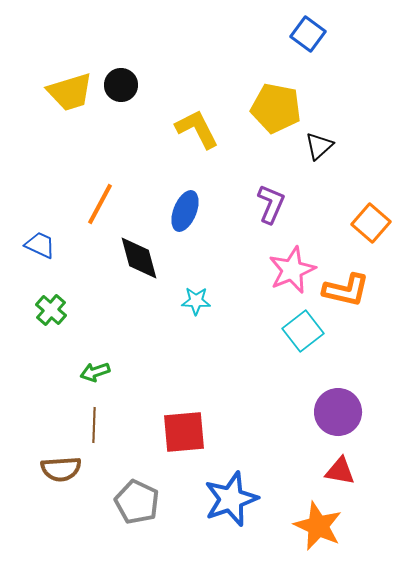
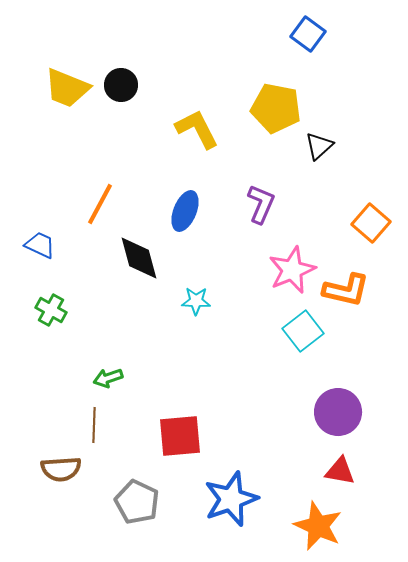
yellow trapezoid: moved 3 px left, 4 px up; rotated 39 degrees clockwise
purple L-shape: moved 10 px left
green cross: rotated 12 degrees counterclockwise
green arrow: moved 13 px right, 6 px down
red square: moved 4 px left, 4 px down
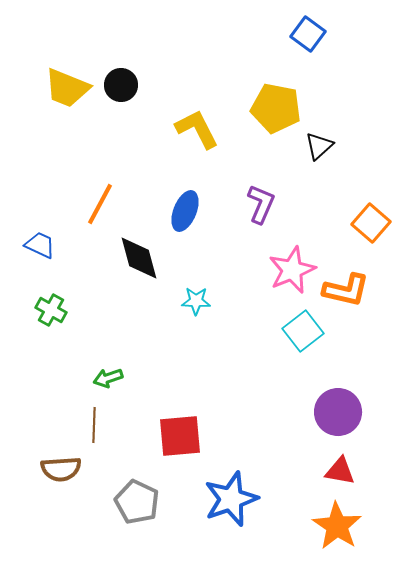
orange star: moved 19 px right; rotated 9 degrees clockwise
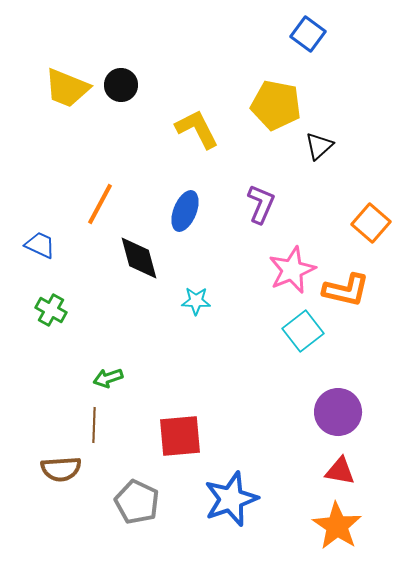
yellow pentagon: moved 3 px up
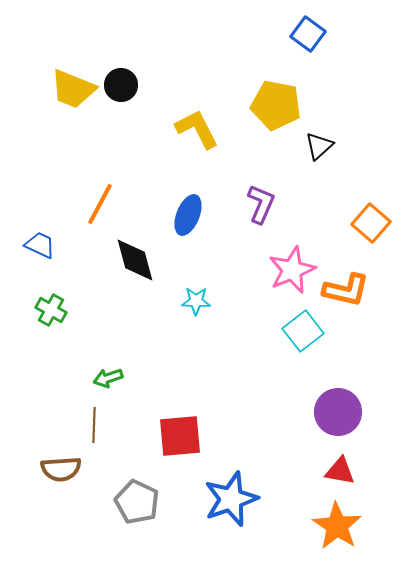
yellow trapezoid: moved 6 px right, 1 px down
blue ellipse: moved 3 px right, 4 px down
black diamond: moved 4 px left, 2 px down
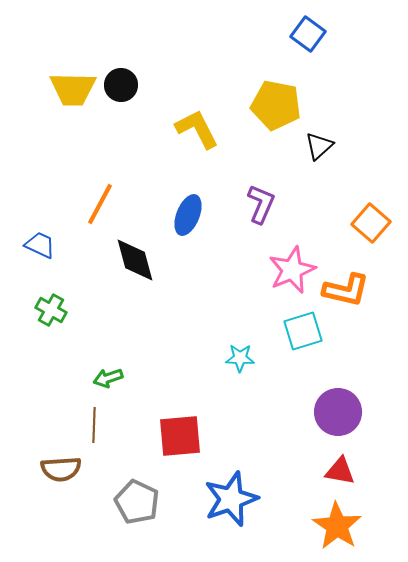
yellow trapezoid: rotated 21 degrees counterclockwise
cyan star: moved 44 px right, 57 px down
cyan square: rotated 21 degrees clockwise
